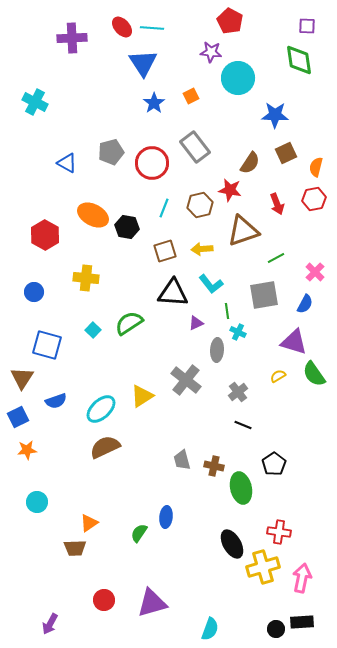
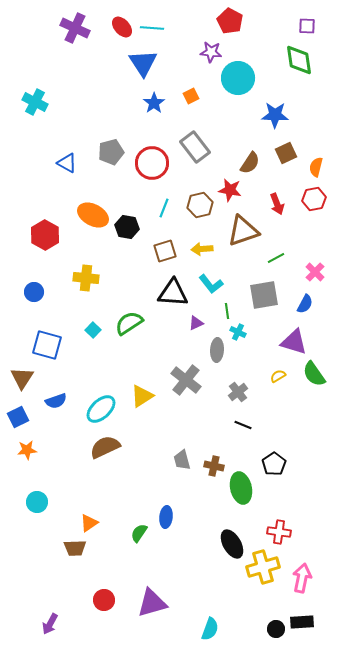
purple cross at (72, 38): moved 3 px right, 10 px up; rotated 28 degrees clockwise
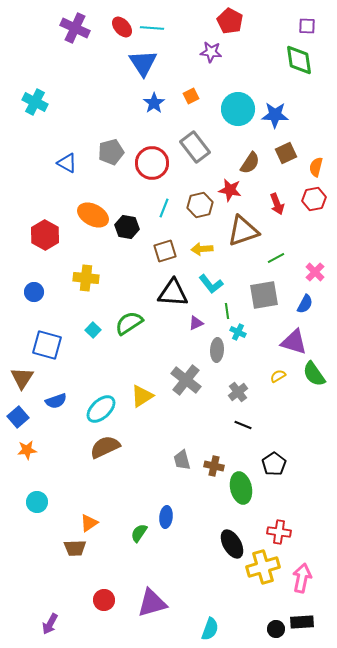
cyan circle at (238, 78): moved 31 px down
blue square at (18, 417): rotated 15 degrees counterclockwise
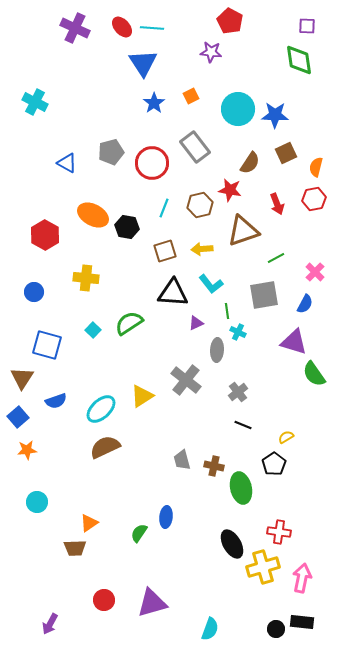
yellow semicircle at (278, 376): moved 8 px right, 61 px down
black rectangle at (302, 622): rotated 10 degrees clockwise
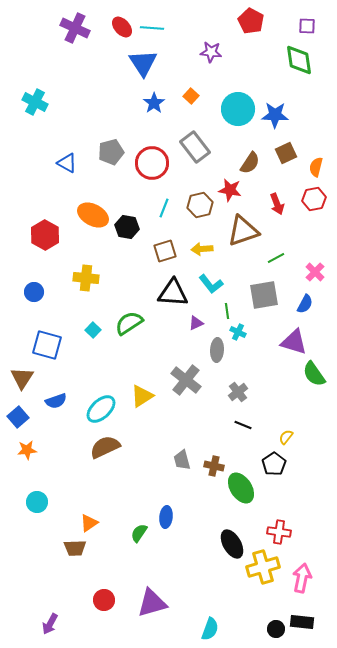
red pentagon at (230, 21): moved 21 px right
orange square at (191, 96): rotated 21 degrees counterclockwise
yellow semicircle at (286, 437): rotated 21 degrees counterclockwise
green ellipse at (241, 488): rotated 20 degrees counterclockwise
